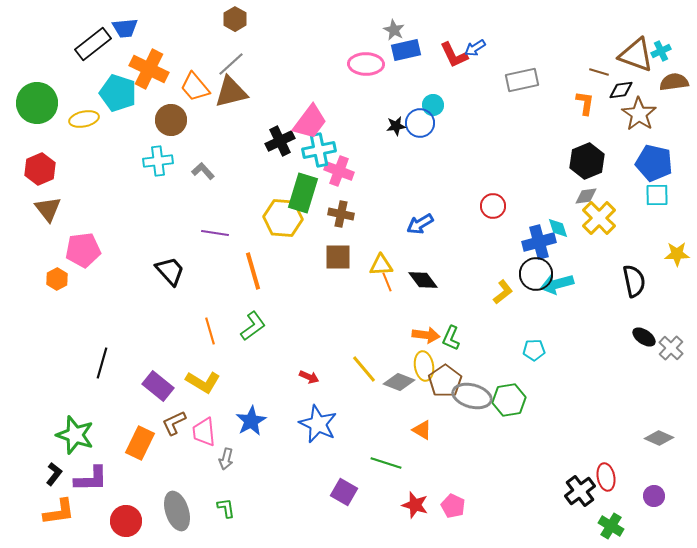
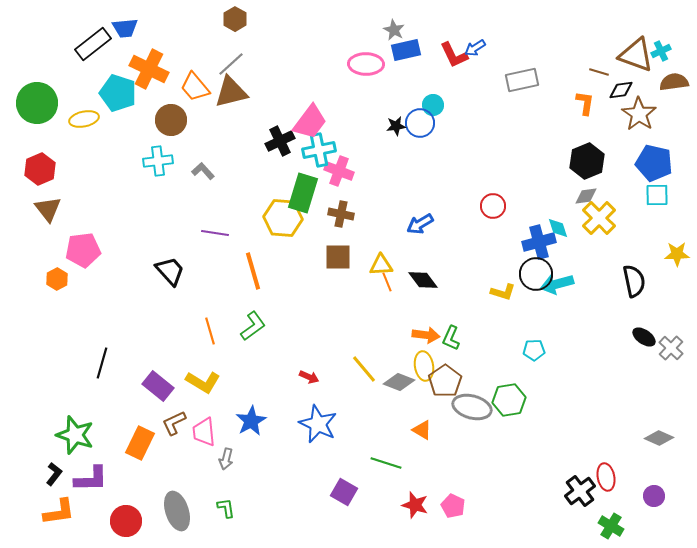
yellow L-shape at (503, 292): rotated 55 degrees clockwise
gray ellipse at (472, 396): moved 11 px down
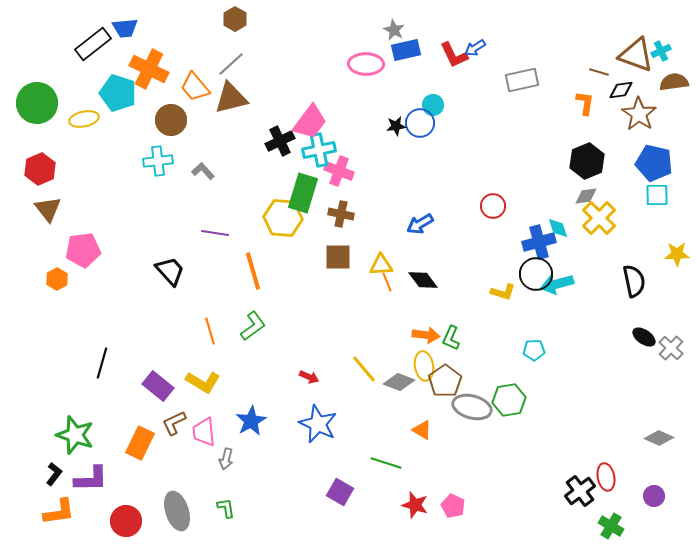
brown triangle at (231, 92): moved 6 px down
purple square at (344, 492): moved 4 px left
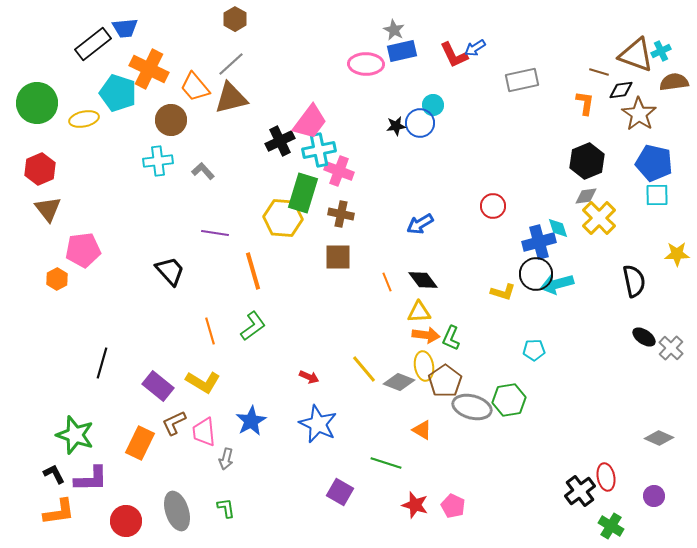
blue rectangle at (406, 50): moved 4 px left, 1 px down
yellow triangle at (381, 265): moved 38 px right, 47 px down
black L-shape at (54, 474): rotated 65 degrees counterclockwise
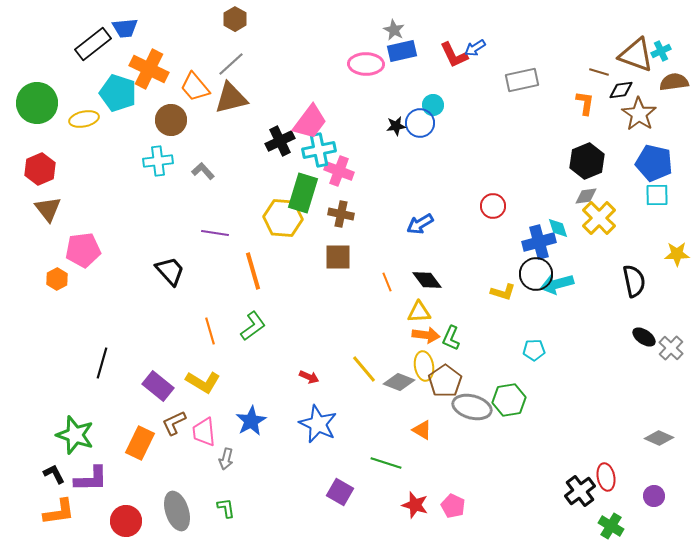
black diamond at (423, 280): moved 4 px right
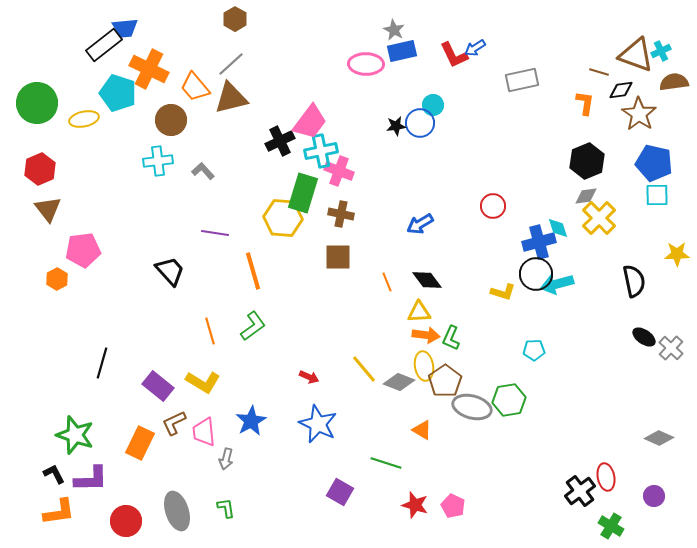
black rectangle at (93, 44): moved 11 px right, 1 px down
cyan cross at (319, 150): moved 2 px right, 1 px down
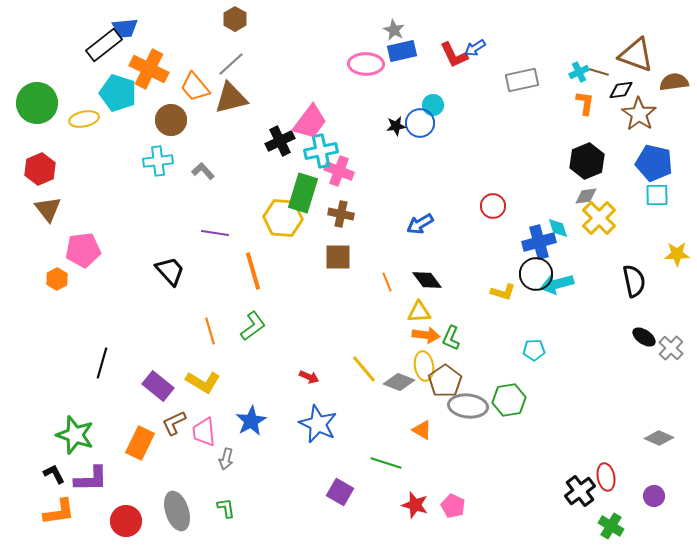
cyan cross at (661, 51): moved 82 px left, 21 px down
gray ellipse at (472, 407): moved 4 px left, 1 px up; rotated 9 degrees counterclockwise
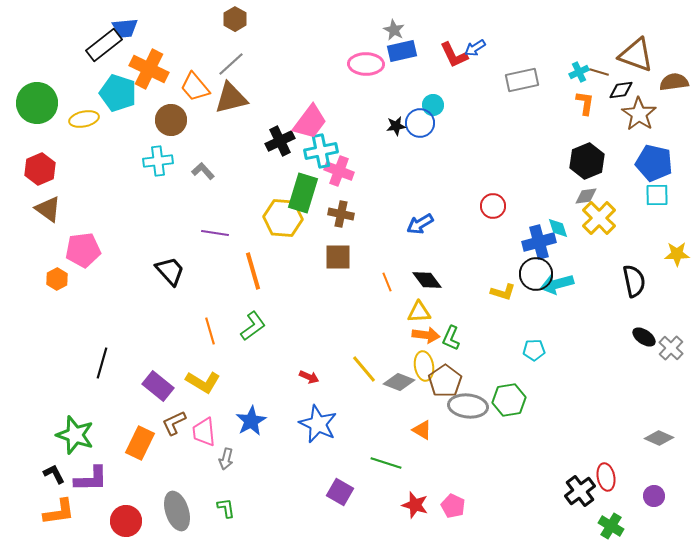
brown triangle at (48, 209): rotated 16 degrees counterclockwise
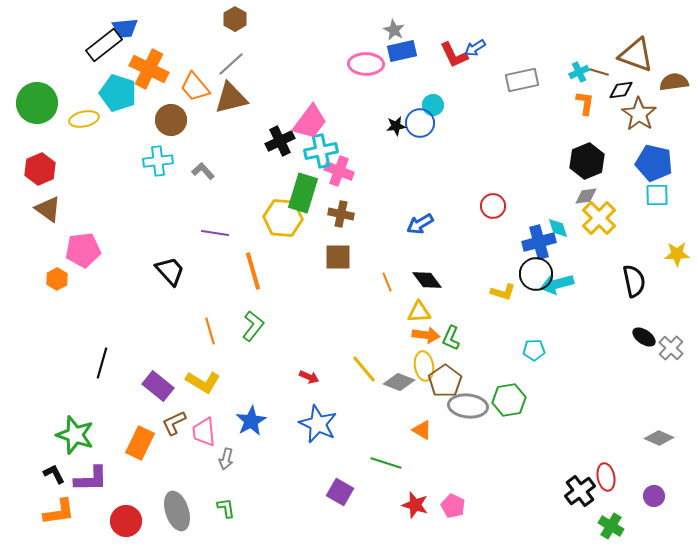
green L-shape at (253, 326): rotated 16 degrees counterclockwise
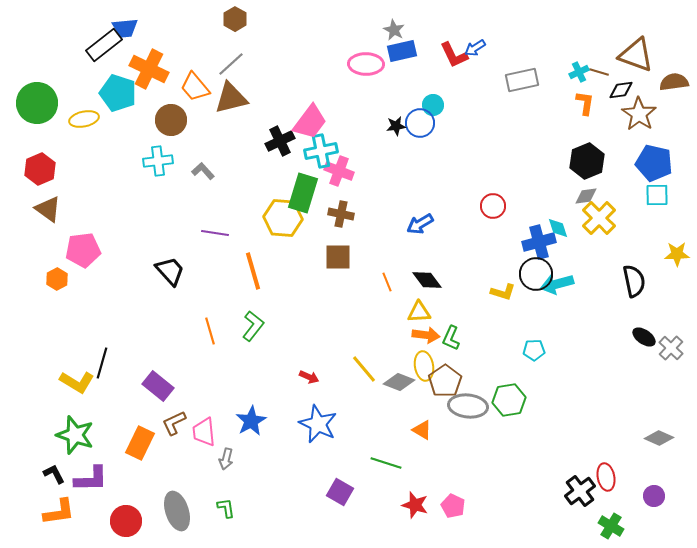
yellow L-shape at (203, 382): moved 126 px left
